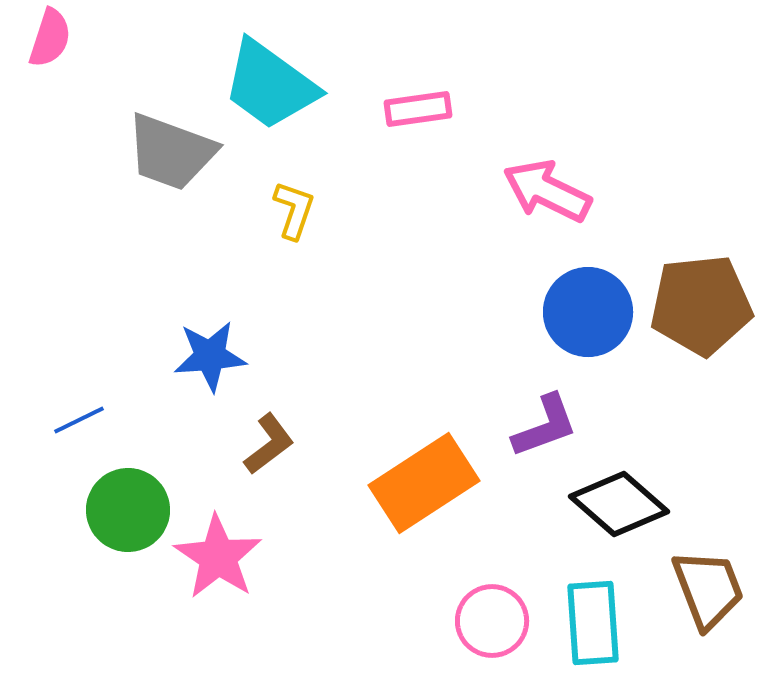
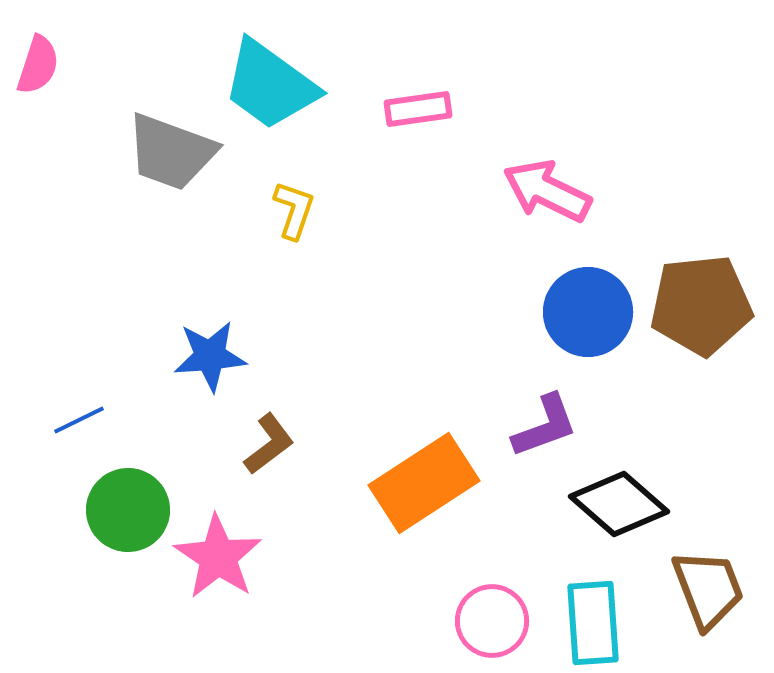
pink semicircle: moved 12 px left, 27 px down
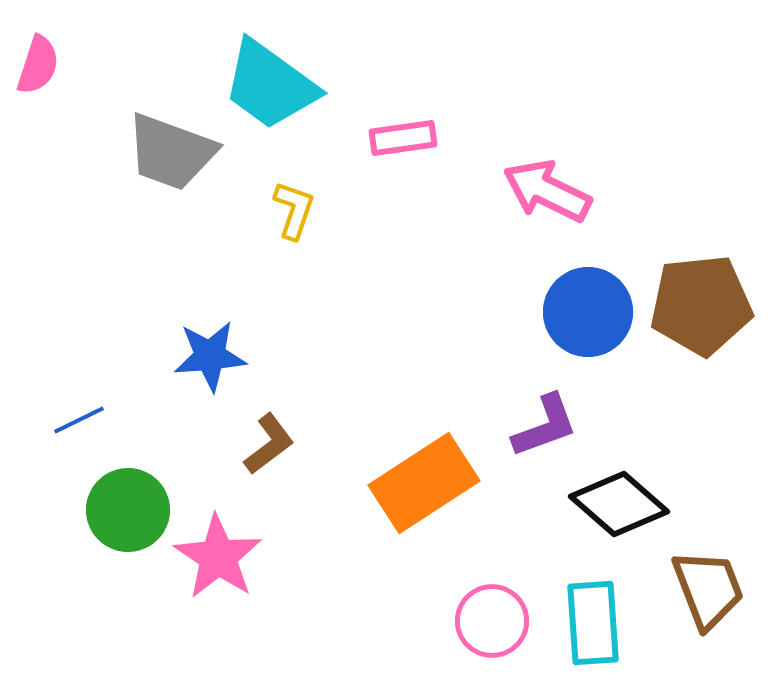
pink rectangle: moved 15 px left, 29 px down
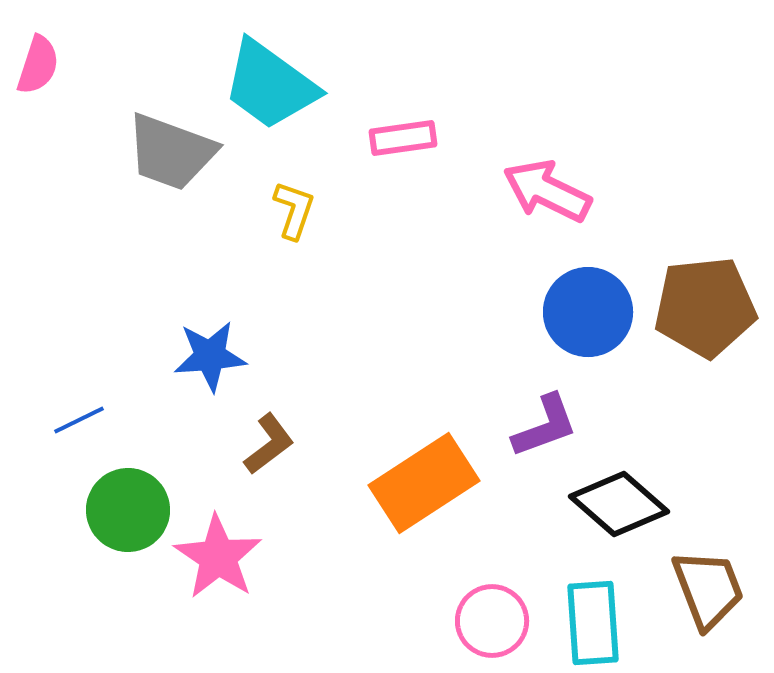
brown pentagon: moved 4 px right, 2 px down
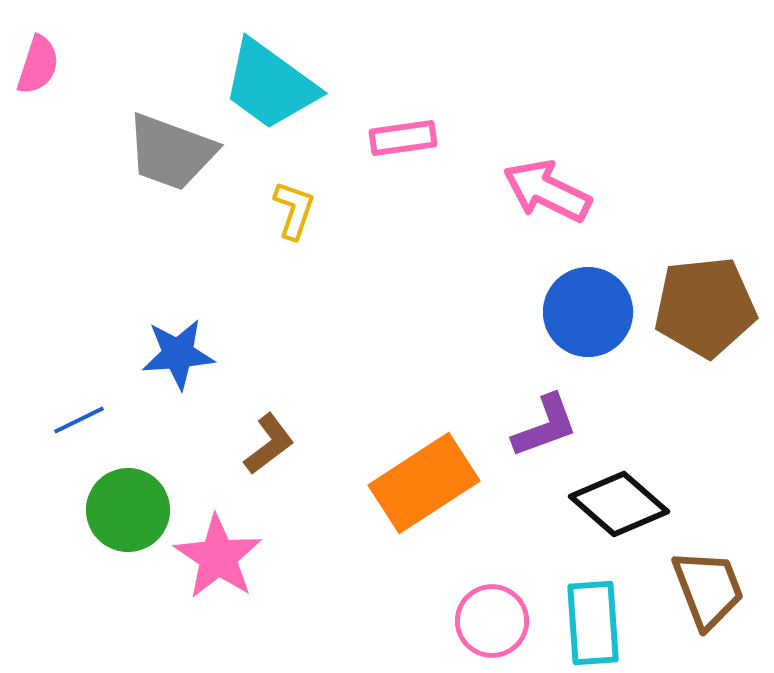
blue star: moved 32 px left, 2 px up
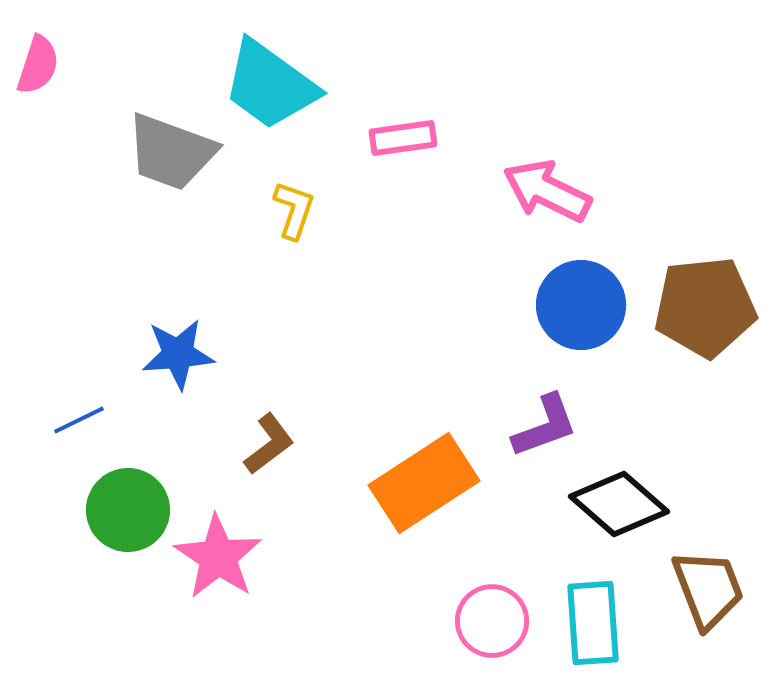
blue circle: moved 7 px left, 7 px up
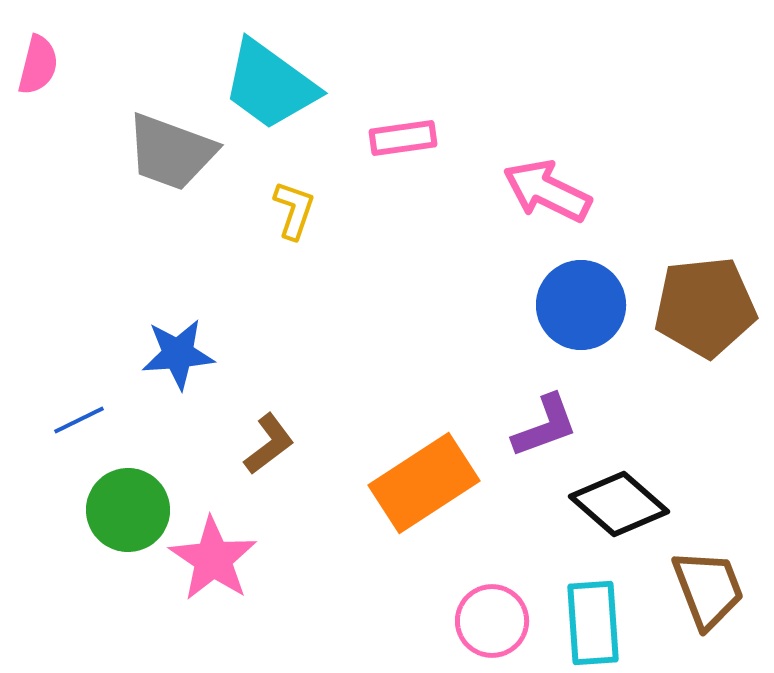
pink semicircle: rotated 4 degrees counterclockwise
pink star: moved 5 px left, 2 px down
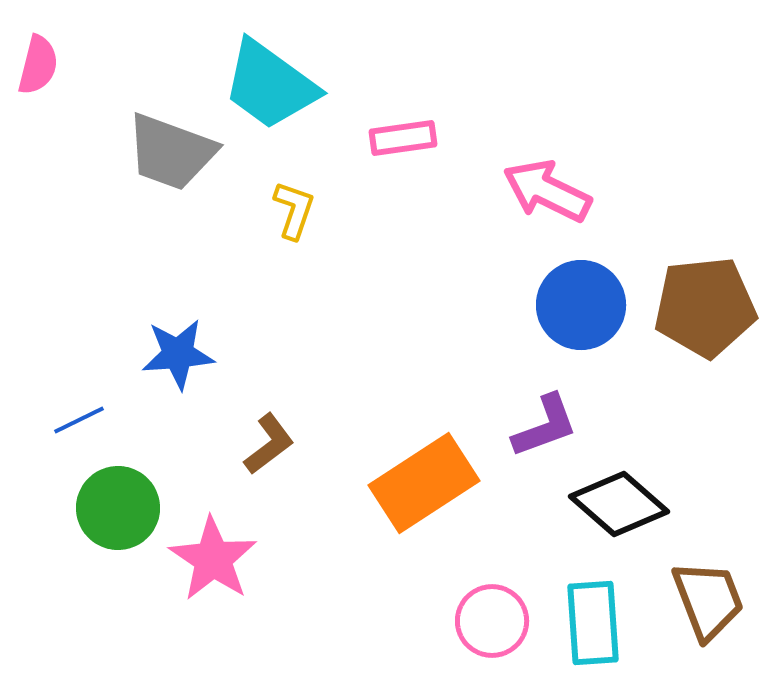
green circle: moved 10 px left, 2 px up
brown trapezoid: moved 11 px down
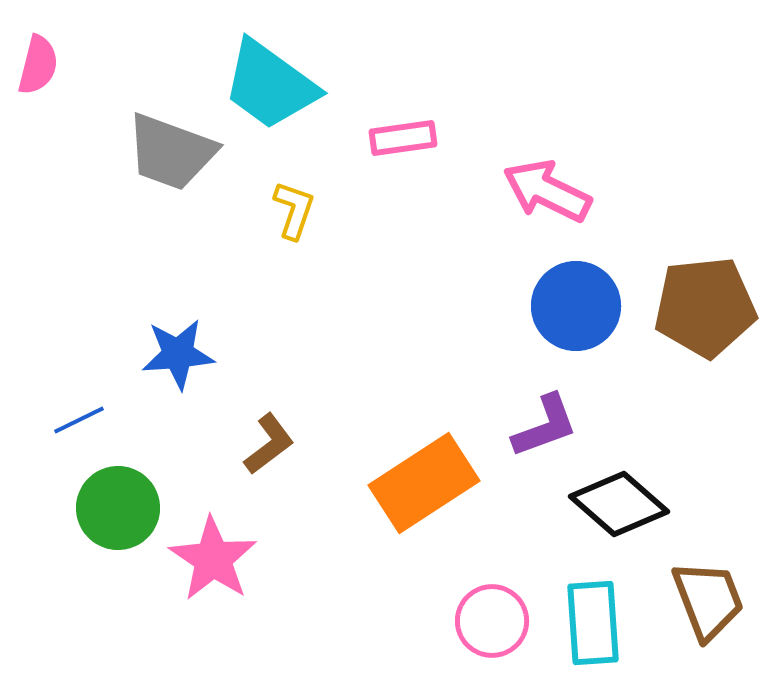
blue circle: moved 5 px left, 1 px down
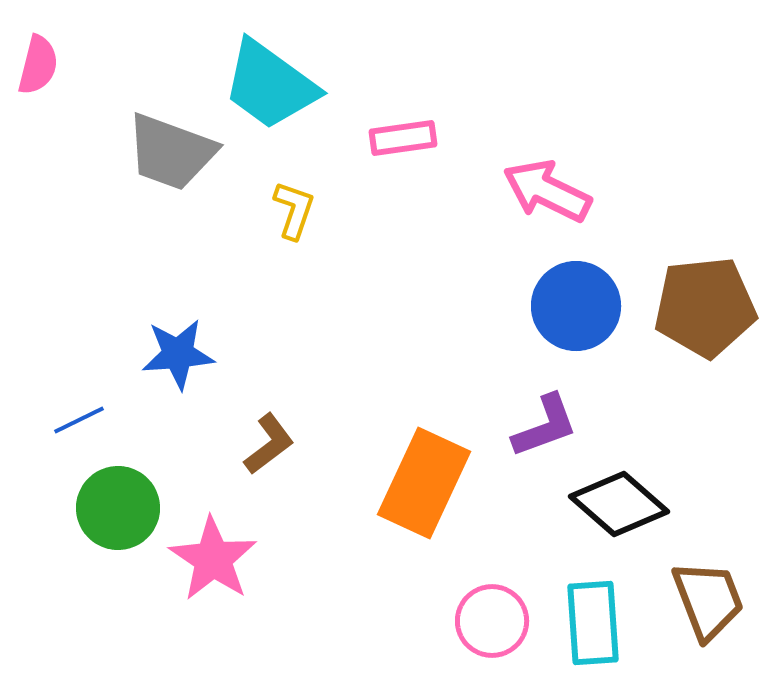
orange rectangle: rotated 32 degrees counterclockwise
